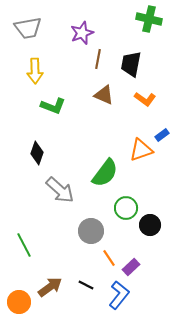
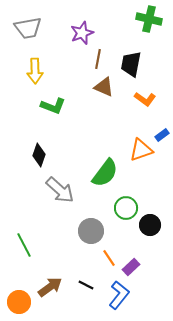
brown triangle: moved 8 px up
black diamond: moved 2 px right, 2 px down
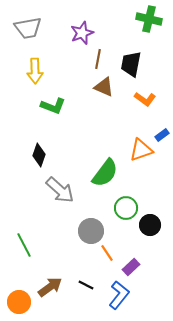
orange line: moved 2 px left, 5 px up
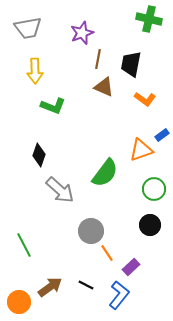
green circle: moved 28 px right, 19 px up
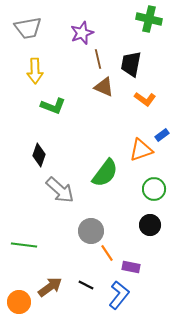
brown line: rotated 24 degrees counterclockwise
green line: rotated 55 degrees counterclockwise
purple rectangle: rotated 54 degrees clockwise
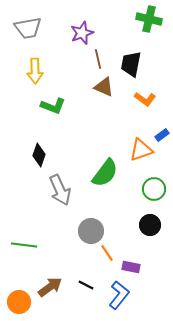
gray arrow: rotated 24 degrees clockwise
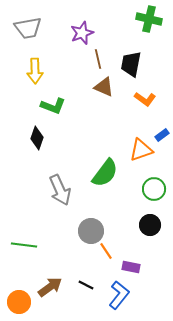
black diamond: moved 2 px left, 17 px up
orange line: moved 1 px left, 2 px up
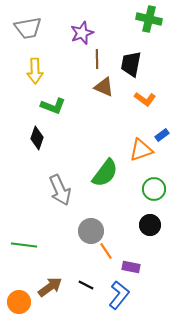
brown line: moved 1 px left; rotated 12 degrees clockwise
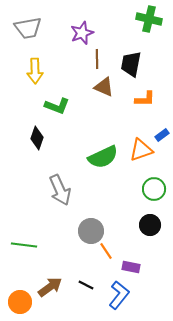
orange L-shape: rotated 35 degrees counterclockwise
green L-shape: moved 4 px right
green semicircle: moved 2 px left, 16 px up; rotated 28 degrees clockwise
orange circle: moved 1 px right
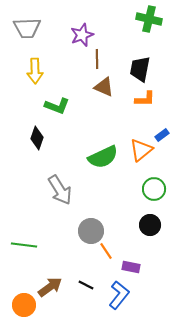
gray trapezoid: moved 1 px left; rotated 8 degrees clockwise
purple star: moved 2 px down
black trapezoid: moved 9 px right, 5 px down
orange triangle: rotated 20 degrees counterclockwise
gray arrow: rotated 8 degrees counterclockwise
orange circle: moved 4 px right, 3 px down
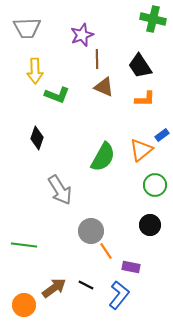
green cross: moved 4 px right
black trapezoid: moved 3 px up; rotated 44 degrees counterclockwise
green L-shape: moved 11 px up
green semicircle: rotated 36 degrees counterclockwise
green circle: moved 1 px right, 4 px up
brown arrow: moved 4 px right, 1 px down
